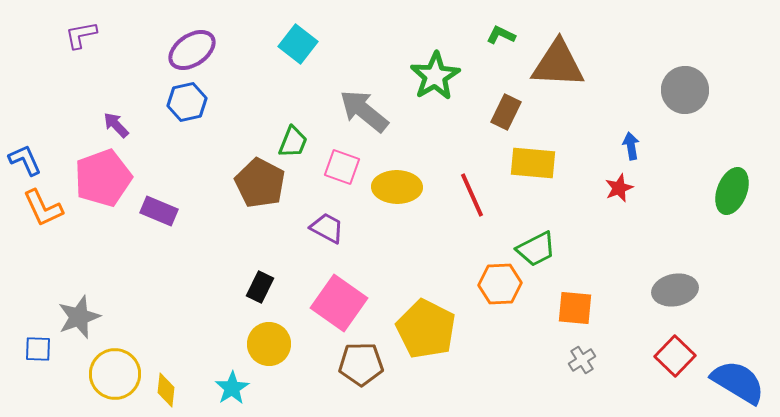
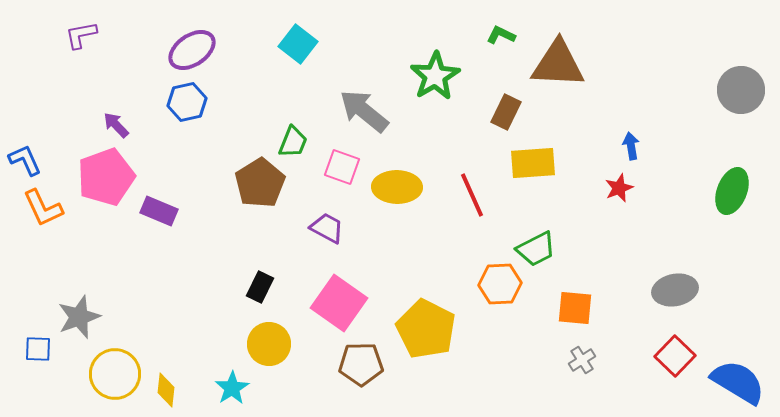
gray circle at (685, 90): moved 56 px right
yellow rectangle at (533, 163): rotated 9 degrees counterclockwise
pink pentagon at (103, 178): moved 3 px right, 1 px up
brown pentagon at (260, 183): rotated 12 degrees clockwise
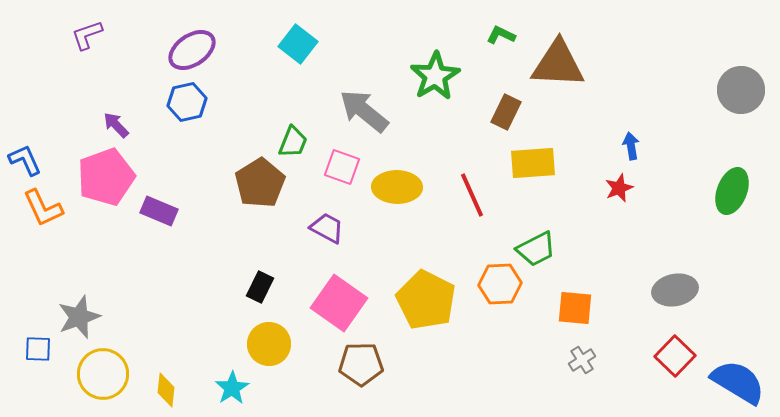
purple L-shape at (81, 35): moved 6 px right; rotated 8 degrees counterclockwise
yellow pentagon at (426, 329): moved 29 px up
yellow circle at (115, 374): moved 12 px left
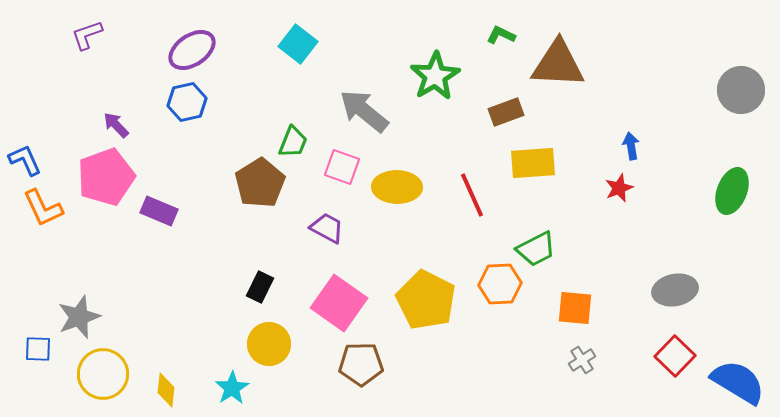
brown rectangle at (506, 112): rotated 44 degrees clockwise
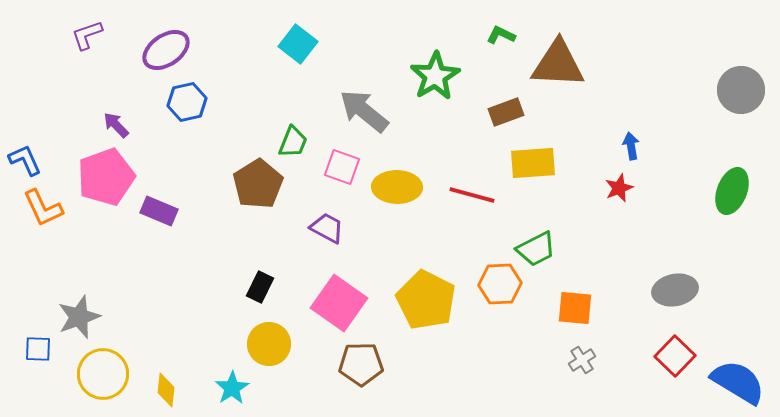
purple ellipse at (192, 50): moved 26 px left
brown pentagon at (260, 183): moved 2 px left, 1 px down
red line at (472, 195): rotated 51 degrees counterclockwise
